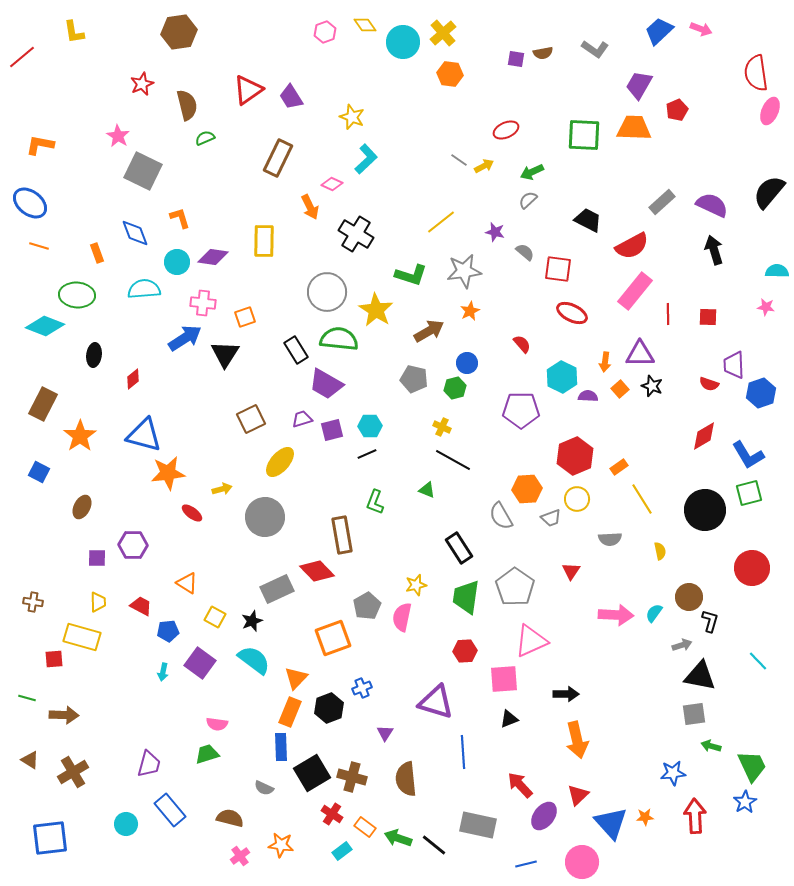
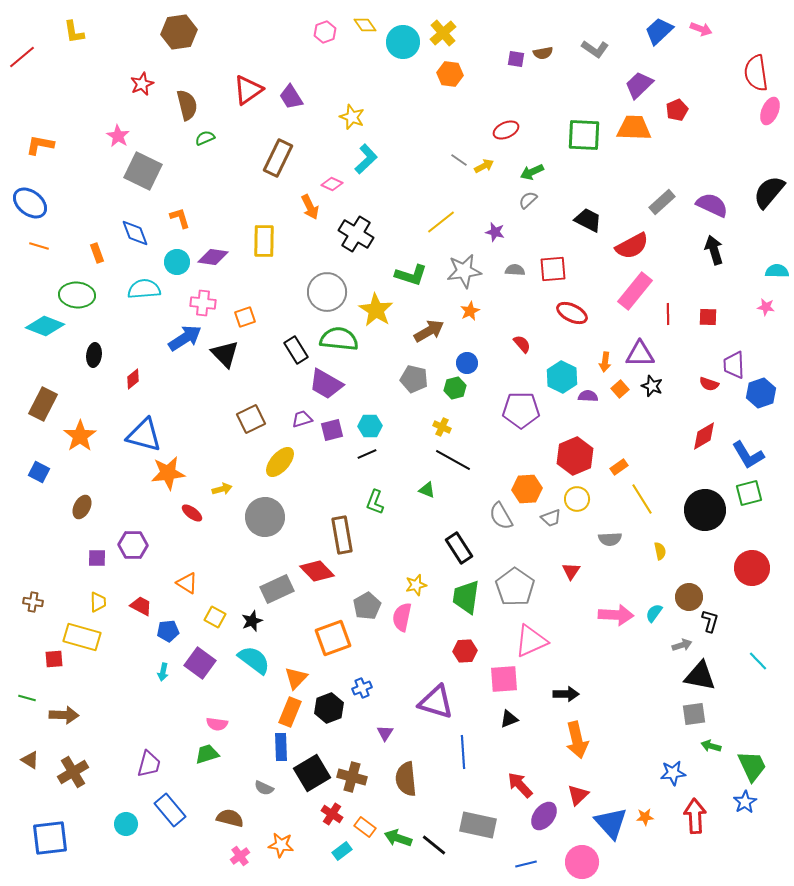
purple trapezoid at (639, 85): rotated 16 degrees clockwise
gray semicircle at (525, 252): moved 10 px left, 18 px down; rotated 36 degrees counterclockwise
red square at (558, 269): moved 5 px left; rotated 12 degrees counterclockwise
black triangle at (225, 354): rotated 16 degrees counterclockwise
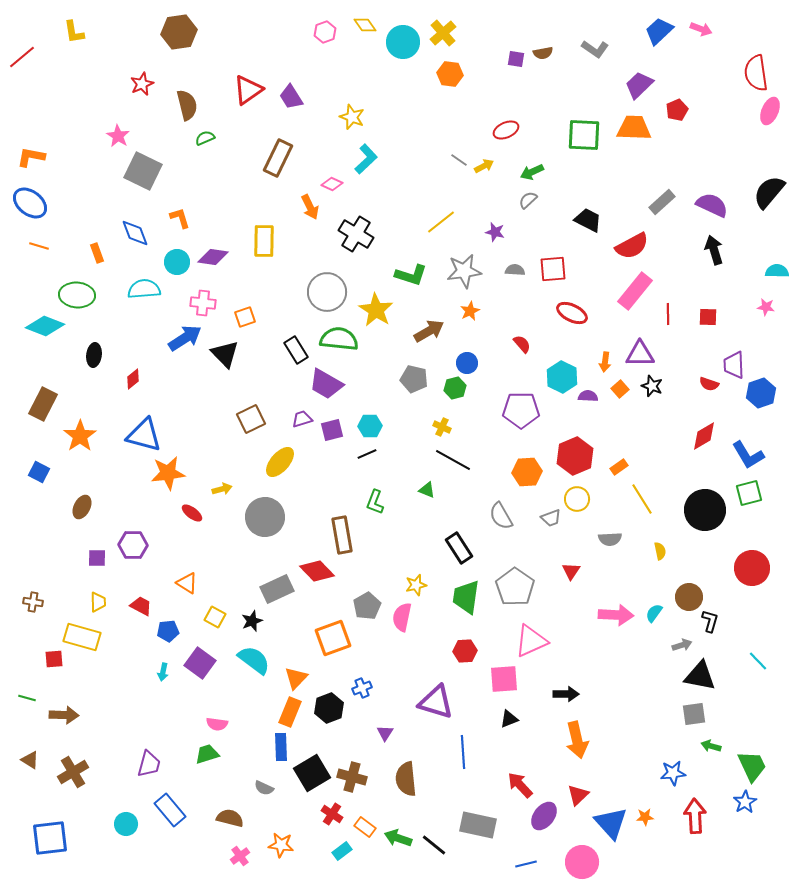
orange L-shape at (40, 145): moved 9 px left, 12 px down
orange hexagon at (527, 489): moved 17 px up
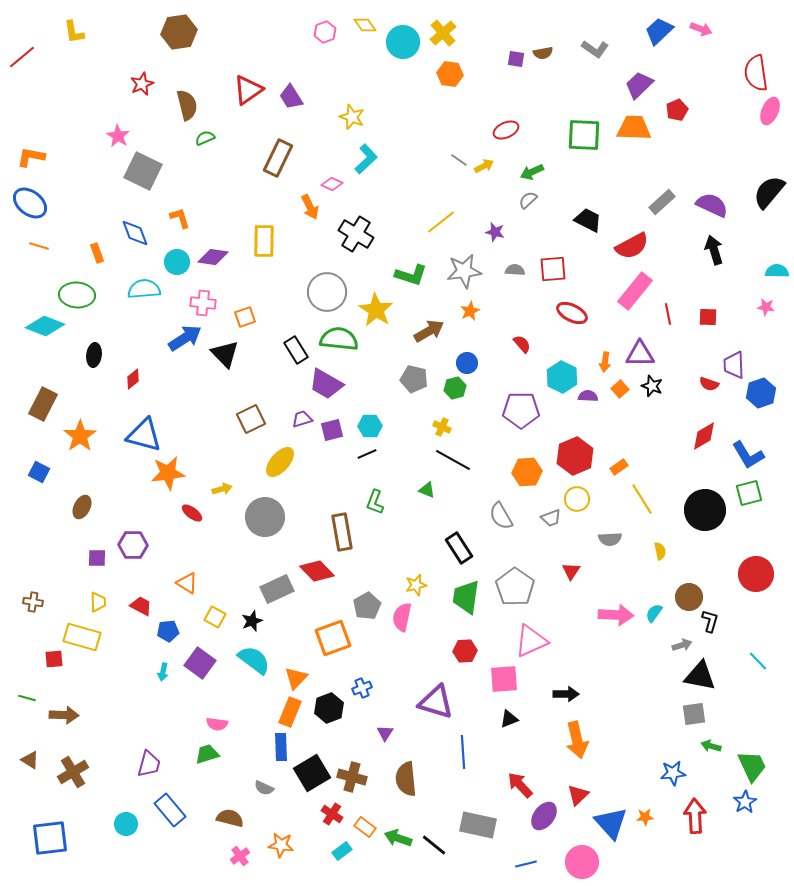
red line at (668, 314): rotated 10 degrees counterclockwise
brown rectangle at (342, 535): moved 3 px up
red circle at (752, 568): moved 4 px right, 6 px down
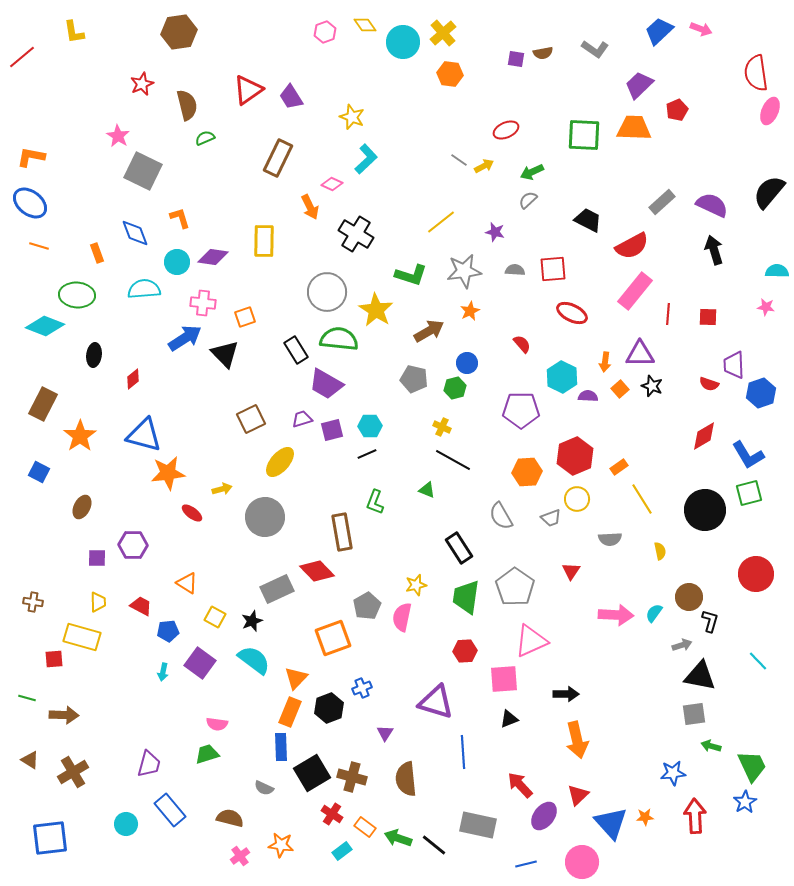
red line at (668, 314): rotated 15 degrees clockwise
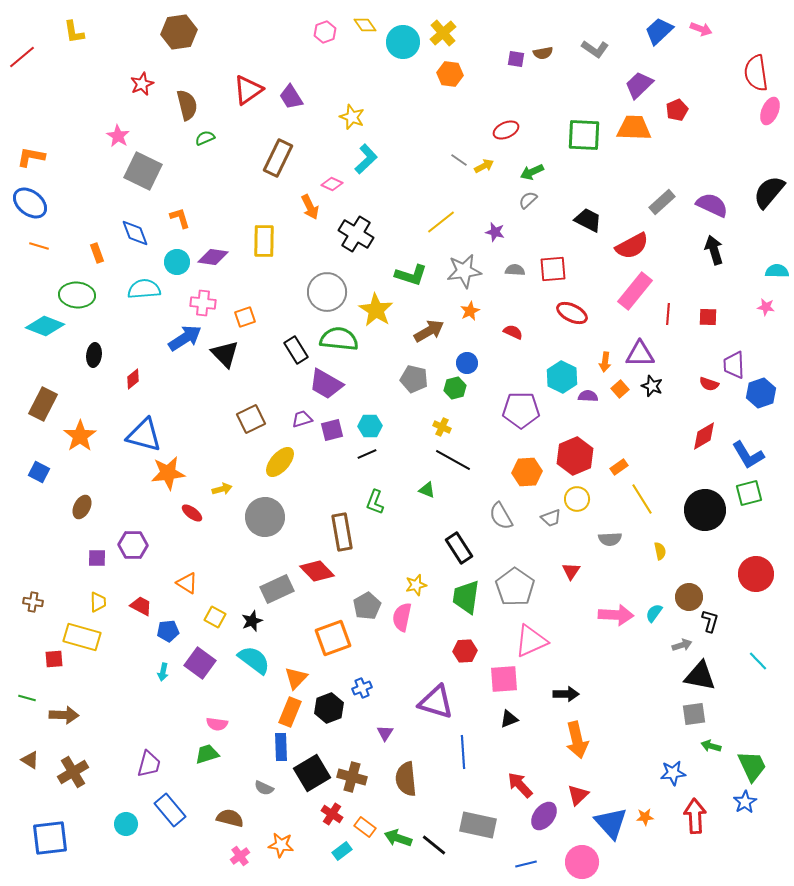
red semicircle at (522, 344): moved 9 px left, 12 px up; rotated 24 degrees counterclockwise
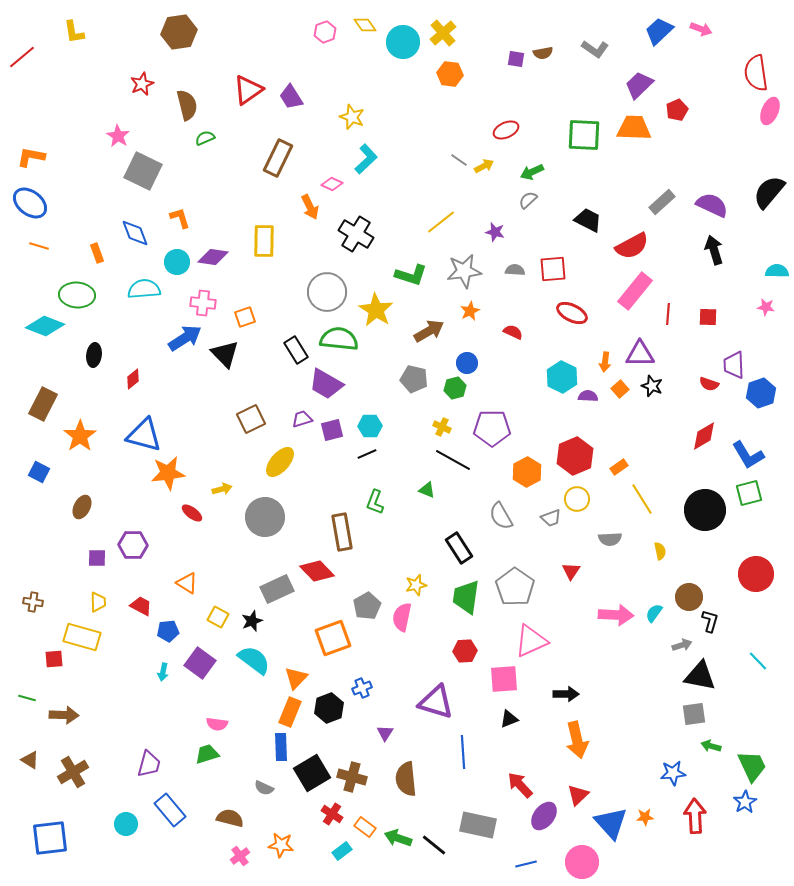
purple pentagon at (521, 410): moved 29 px left, 18 px down
orange hexagon at (527, 472): rotated 24 degrees counterclockwise
yellow square at (215, 617): moved 3 px right
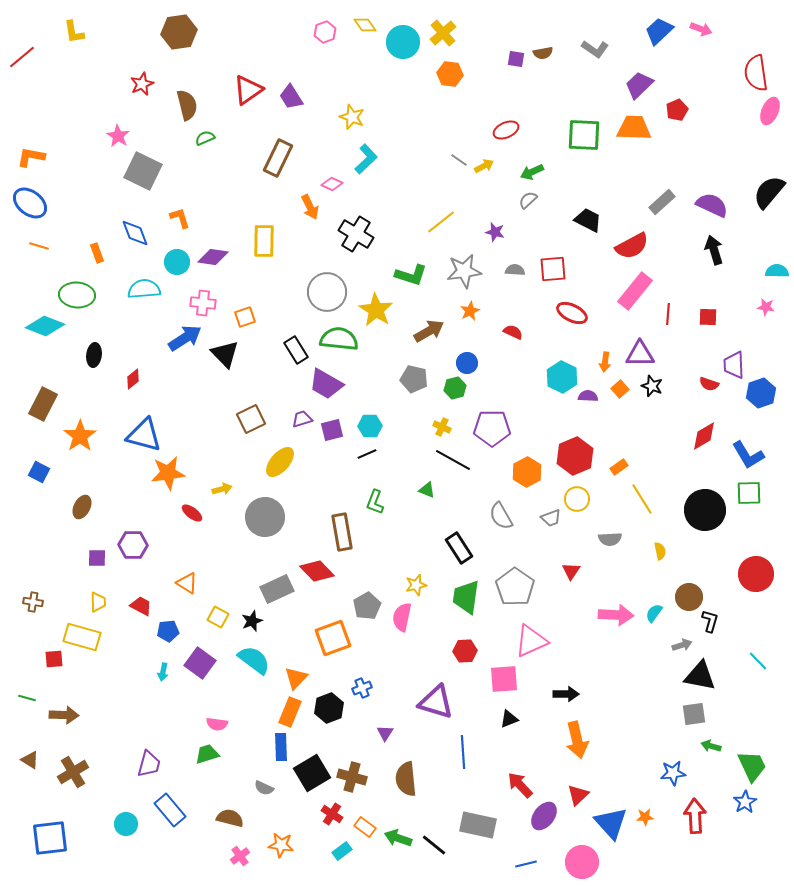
green square at (749, 493): rotated 12 degrees clockwise
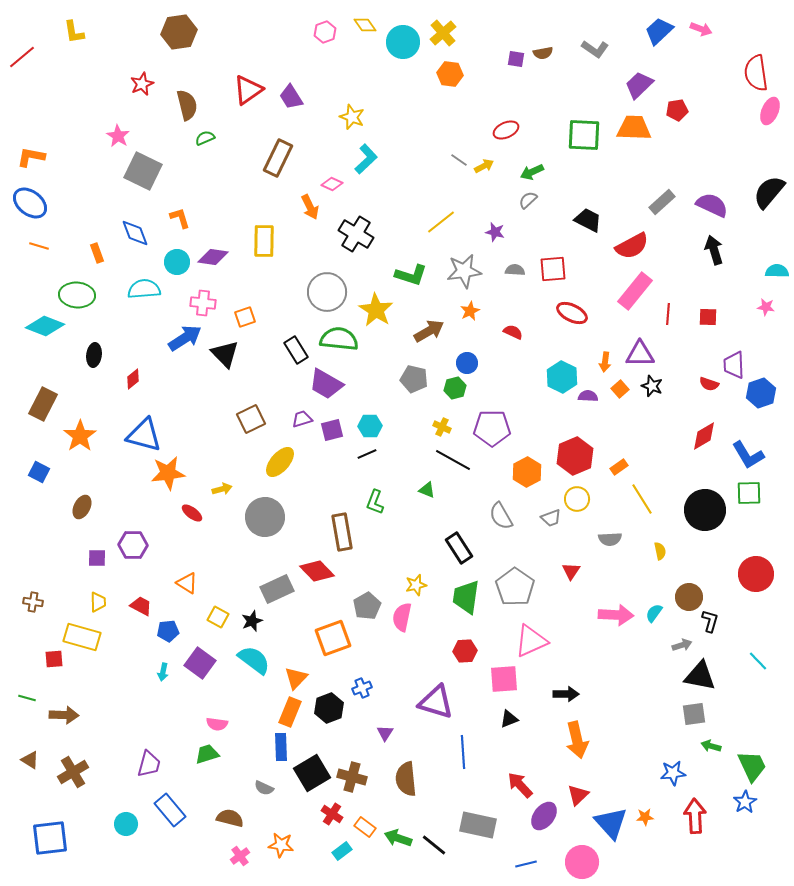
red pentagon at (677, 110): rotated 15 degrees clockwise
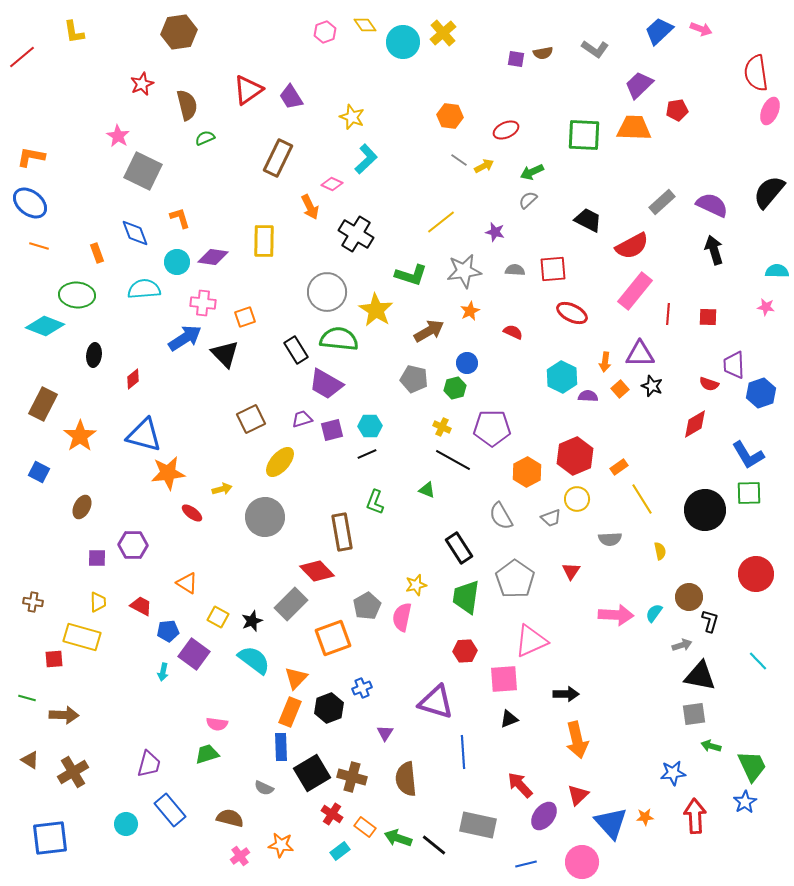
orange hexagon at (450, 74): moved 42 px down
red diamond at (704, 436): moved 9 px left, 12 px up
gray pentagon at (515, 587): moved 8 px up
gray rectangle at (277, 589): moved 14 px right, 15 px down; rotated 20 degrees counterclockwise
purple square at (200, 663): moved 6 px left, 9 px up
cyan rectangle at (342, 851): moved 2 px left
